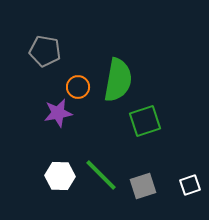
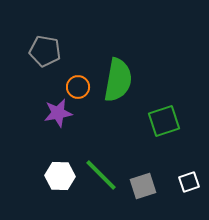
green square: moved 19 px right
white square: moved 1 px left, 3 px up
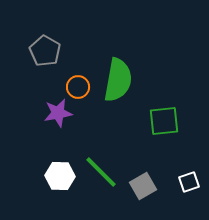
gray pentagon: rotated 20 degrees clockwise
green square: rotated 12 degrees clockwise
green line: moved 3 px up
gray square: rotated 12 degrees counterclockwise
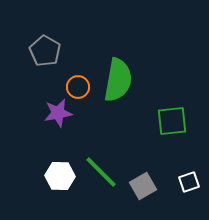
green square: moved 8 px right
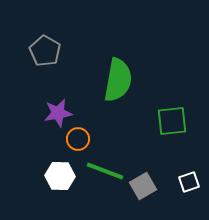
orange circle: moved 52 px down
green line: moved 4 px right, 1 px up; rotated 24 degrees counterclockwise
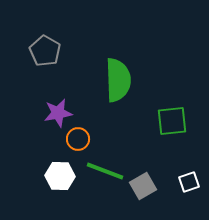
green semicircle: rotated 12 degrees counterclockwise
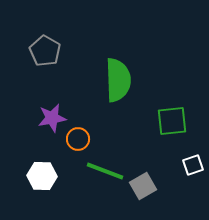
purple star: moved 6 px left, 5 px down
white hexagon: moved 18 px left
white square: moved 4 px right, 17 px up
